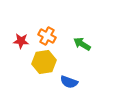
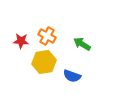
blue semicircle: moved 3 px right, 6 px up
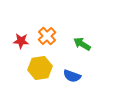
orange cross: rotated 18 degrees clockwise
yellow hexagon: moved 4 px left, 6 px down
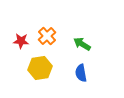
blue semicircle: moved 9 px right, 3 px up; rotated 60 degrees clockwise
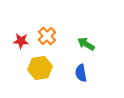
green arrow: moved 4 px right
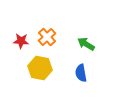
orange cross: moved 1 px down
yellow hexagon: rotated 20 degrees clockwise
